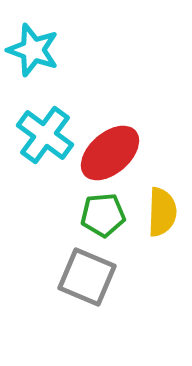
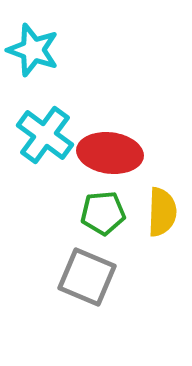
red ellipse: rotated 48 degrees clockwise
green pentagon: moved 2 px up
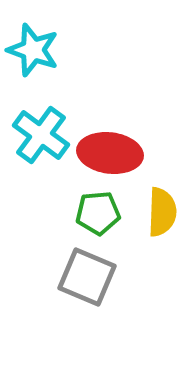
cyan cross: moved 4 px left
green pentagon: moved 5 px left
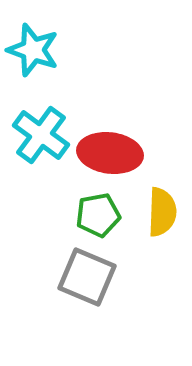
green pentagon: moved 2 px down; rotated 6 degrees counterclockwise
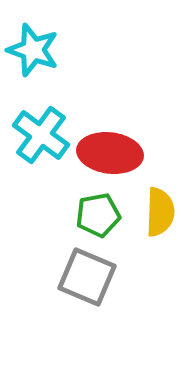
yellow semicircle: moved 2 px left
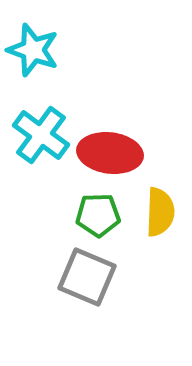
green pentagon: rotated 9 degrees clockwise
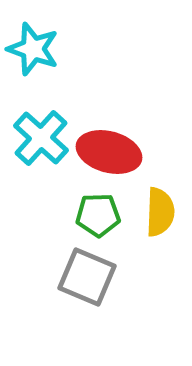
cyan star: moved 1 px up
cyan cross: moved 3 px down; rotated 6 degrees clockwise
red ellipse: moved 1 px left, 1 px up; rotated 8 degrees clockwise
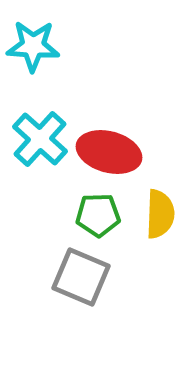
cyan star: moved 3 px up; rotated 16 degrees counterclockwise
cyan cross: moved 1 px left, 1 px down
yellow semicircle: moved 2 px down
gray square: moved 6 px left
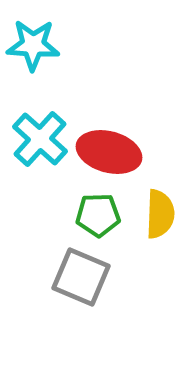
cyan star: moved 1 px up
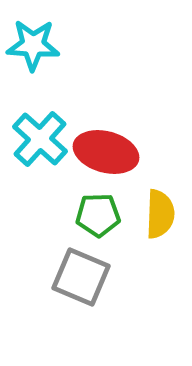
red ellipse: moved 3 px left
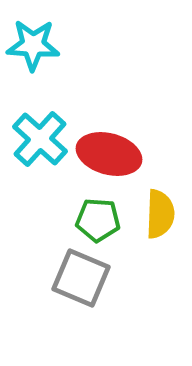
red ellipse: moved 3 px right, 2 px down
green pentagon: moved 5 px down; rotated 6 degrees clockwise
gray square: moved 1 px down
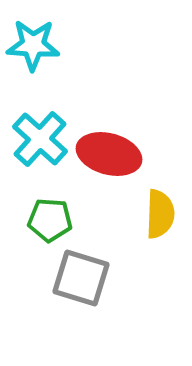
green pentagon: moved 48 px left
gray square: rotated 6 degrees counterclockwise
